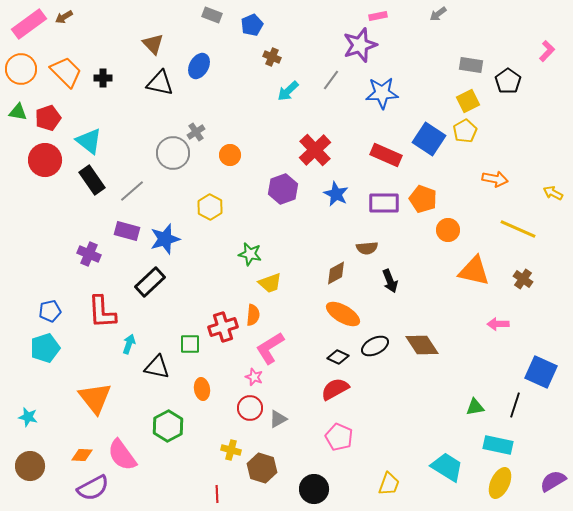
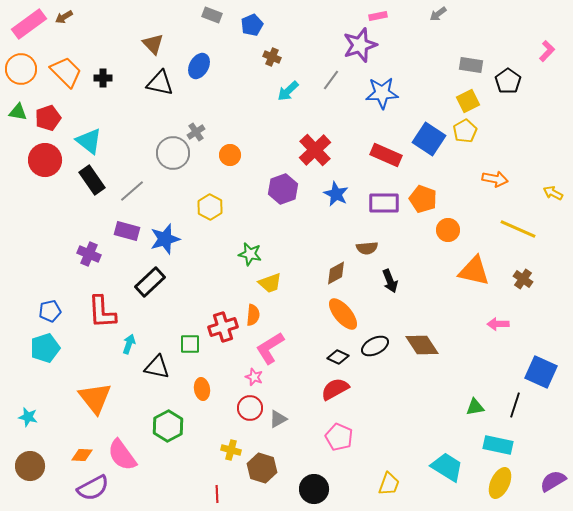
orange ellipse at (343, 314): rotated 20 degrees clockwise
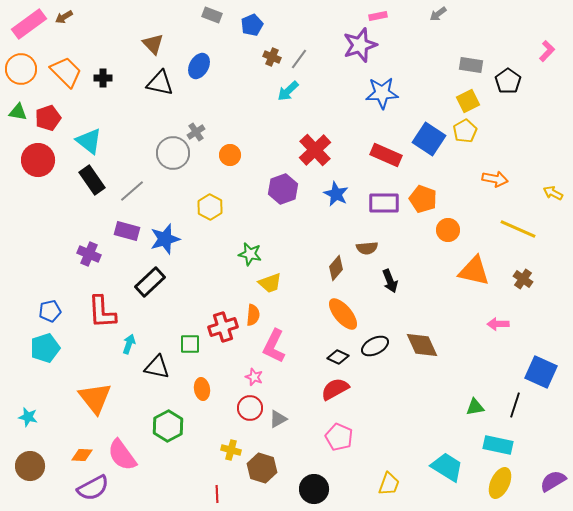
gray line at (331, 80): moved 32 px left, 21 px up
red circle at (45, 160): moved 7 px left
brown diamond at (336, 273): moved 5 px up; rotated 20 degrees counterclockwise
brown diamond at (422, 345): rotated 8 degrees clockwise
pink L-shape at (270, 348): moved 4 px right, 2 px up; rotated 32 degrees counterclockwise
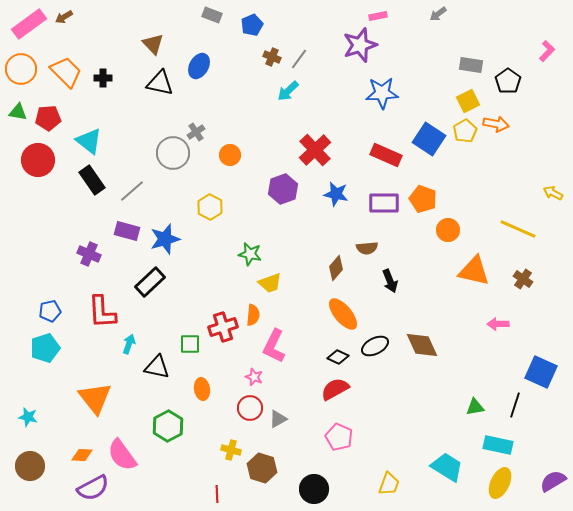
red pentagon at (48, 118): rotated 15 degrees clockwise
orange arrow at (495, 179): moved 1 px right, 55 px up
blue star at (336, 194): rotated 15 degrees counterclockwise
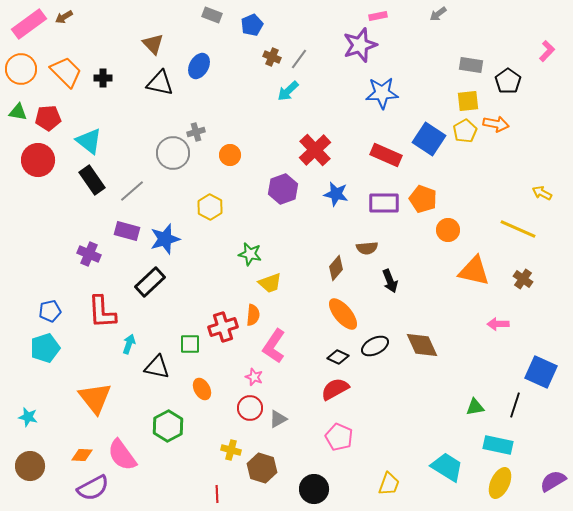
yellow square at (468, 101): rotated 20 degrees clockwise
gray cross at (196, 132): rotated 18 degrees clockwise
yellow arrow at (553, 193): moved 11 px left
pink L-shape at (274, 346): rotated 8 degrees clockwise
orange ellipse at (202, 389): rotated 20 degrees counterclockwise
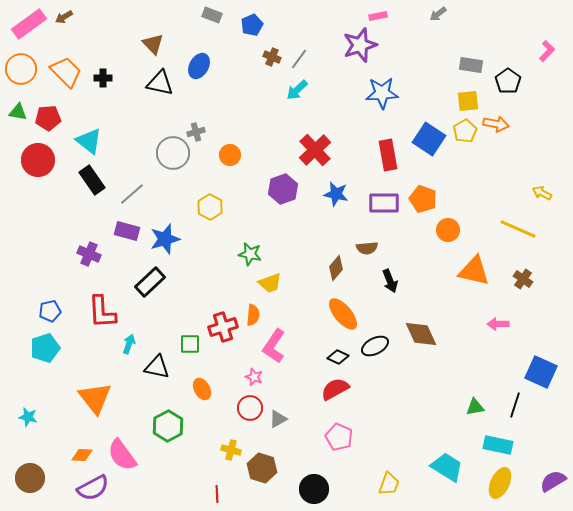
cyan arrow at (288, 91): moved 9 px right, 1 px up
red rectangle at (386, 155): moved 2 px right; rotated 56 degrees clockwise
gray line at (132, 191): moved 3 px down
brown diamond at (422, 345): moved 1 px left, 11 px up
brown circle at (30, 466): moved 12 px down
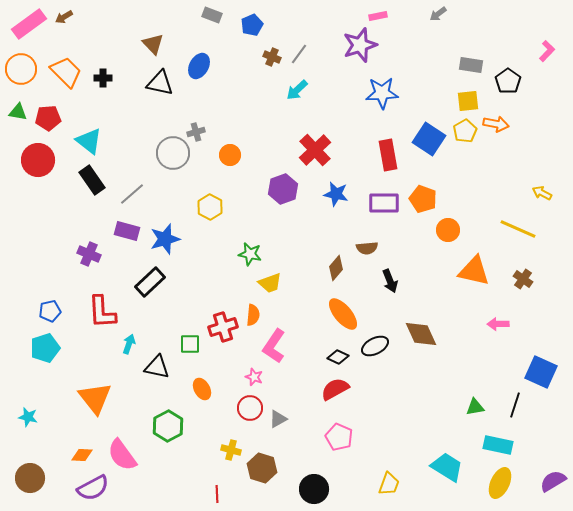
gray line at (299, 59): moved 5 px up
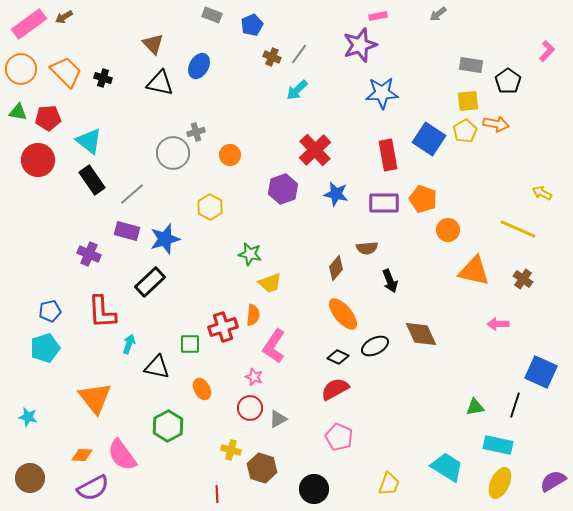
black cross at (103, 78): rotated 18 degrees clockwise
